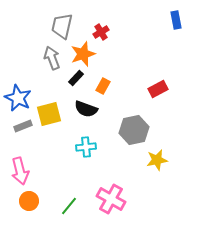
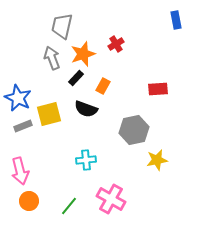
red cross: moved 15 px right, 12 px down
red rectangle: rotated 24 degrees clockwise
cyan cross: moved 13 px down
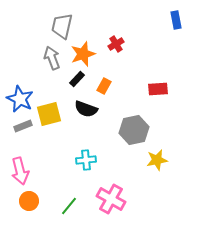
black rectangle: moved 1 px right, 1 px down
orange rectangle: moved 1 px right
blue star: moved 2 px right, 1 px down
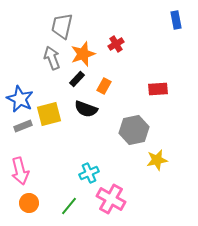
cyan cross: moved 3 px right, 13 px down; rotated 18 degrees counterclockwise
orange circle: moved 2 px down
